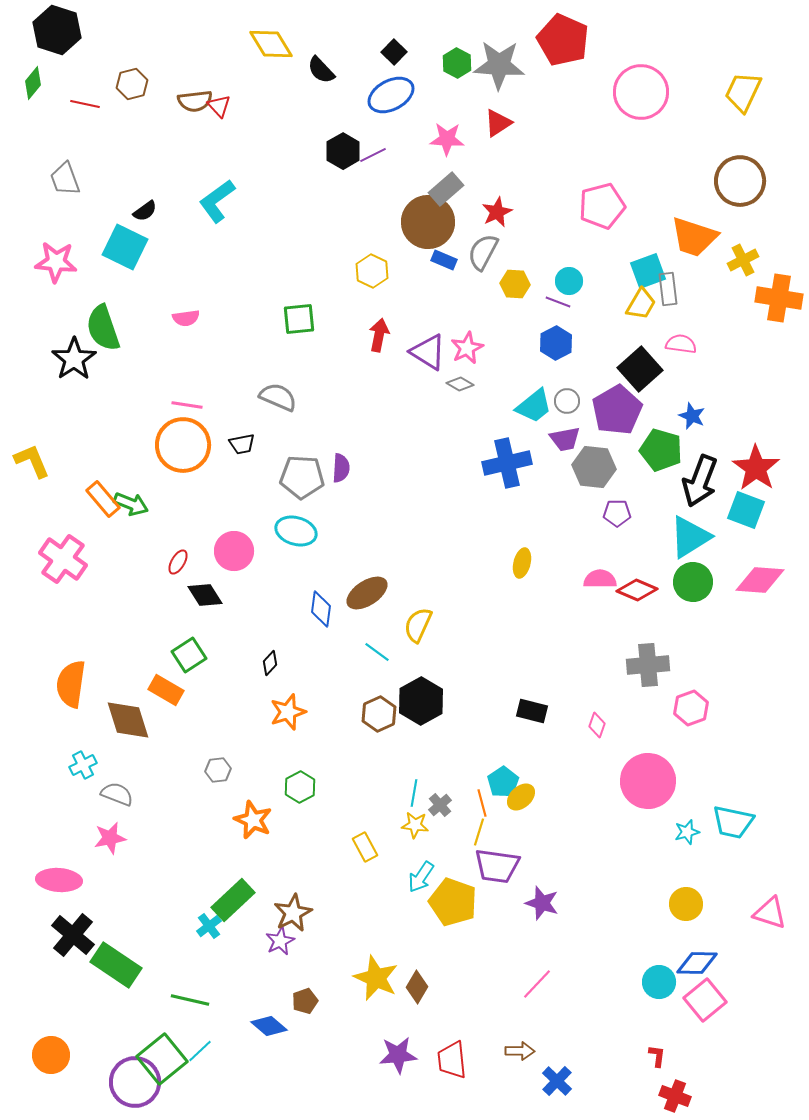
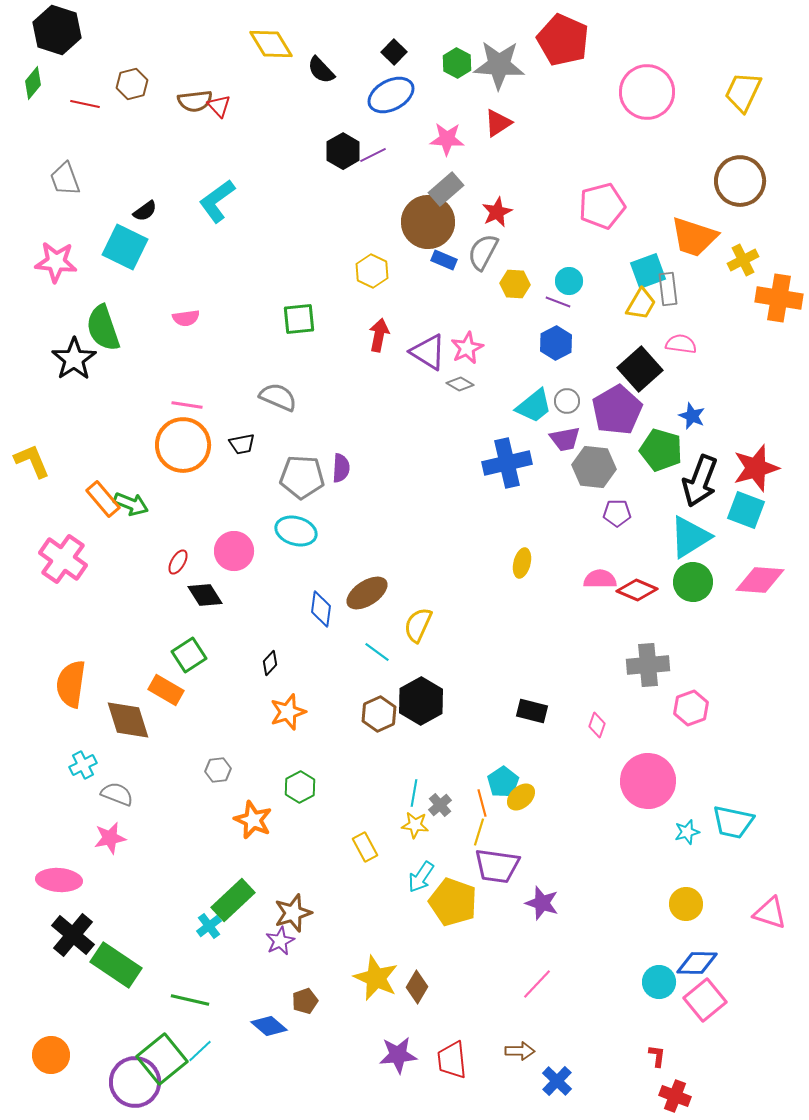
pink circle at (641, 92): moved 6 px right
red star at (756, 468): rotated 21 degrees clockwise
brown star at (293, 913): rotated 9 degrees clockwise
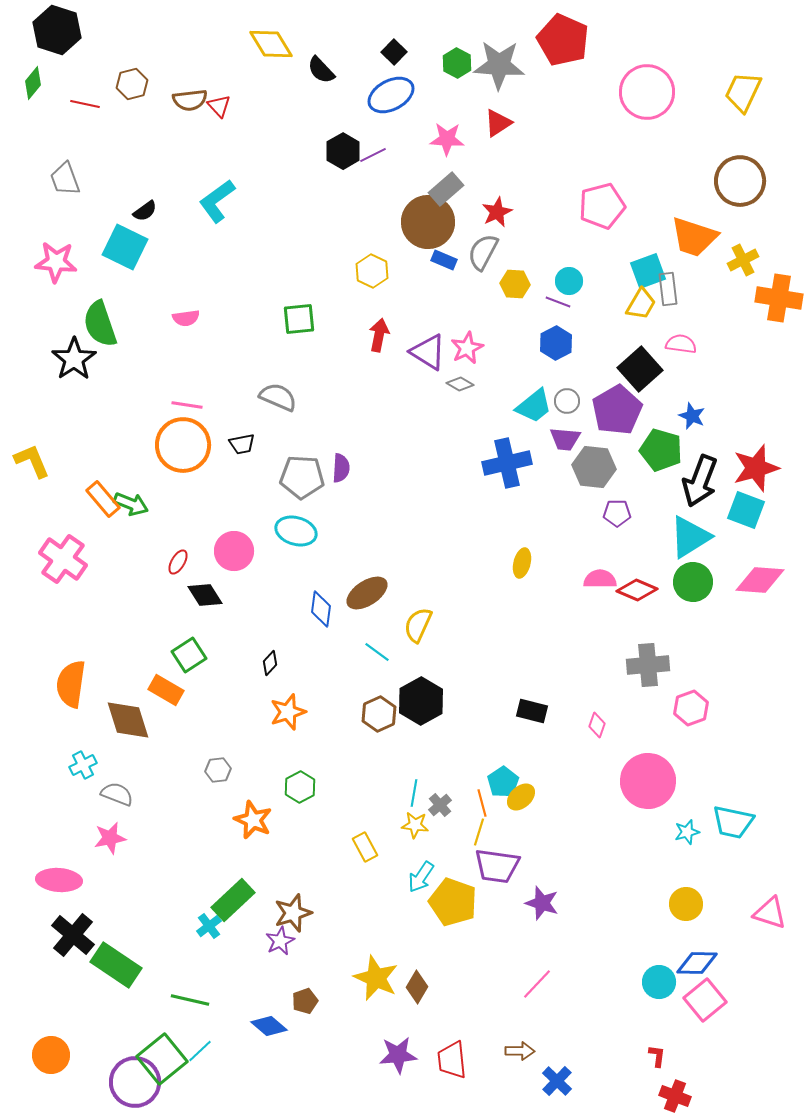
brown semicircle at (195, 101): moved 5 px left, 1 px up
green semicircle at (103, 328): moved 3 px left, 4 px up
purple trapezoid at (565, 439): rotated 16 degrees clockwise
